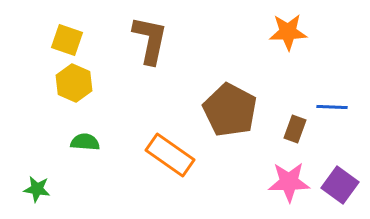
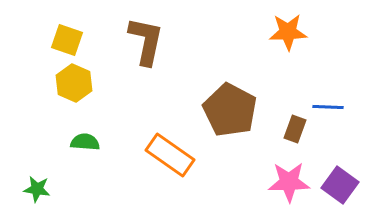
brown L-shape: moved 4 px left, 1 px down
blue line: moved 4 px left
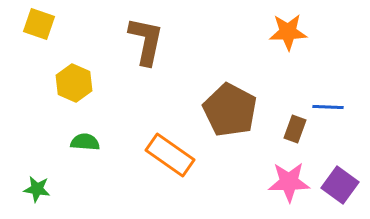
yellow square: moved 28 px left, 16 px up
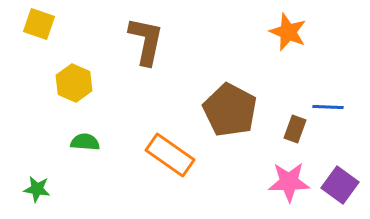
orange star: rotated 24 degrees clockwise
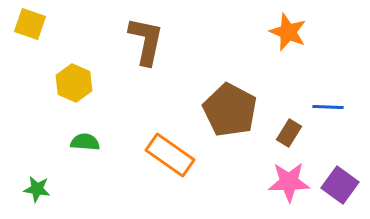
yellow square: moved 9 px left
brown rectangle: moved 6 px left, 4 px down; rotated 12 degrees clockwise
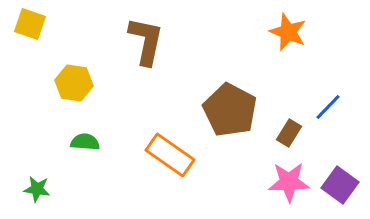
yellow hexagon: rotated 15 degrees counterclockwise
blue line: rotated 48 degrees counterclockwise
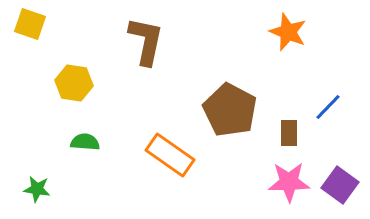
brown rectangle: rotated 32 degrees counterclockwise
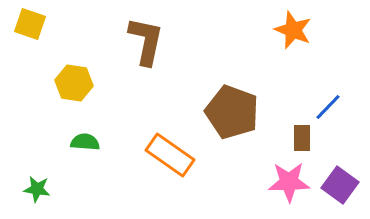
orange star: moved 5 px right, 2 px up
brown pentagon: moved 2 px right, 2 px down; rotated 8 degrees counterclockwise
brown rectangle: moved 13 px right, 5 px down
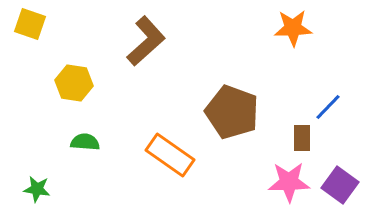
orange star: moved 2 px up; rotated 24 degrees counterclockwise
brown L-shape: rotated 36 degrees clockwise
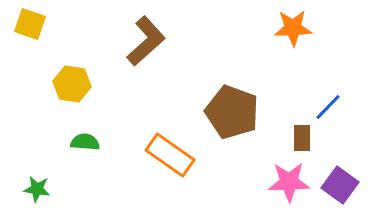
yellow hexagon: moved 2 px left, 1 px down
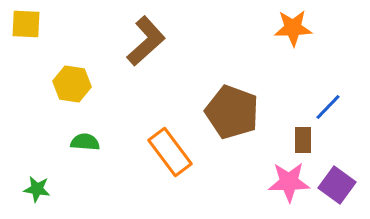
yellow square: moved 4 px left; rotated 16 degrees counterclockwise
brown rectangle: moved 1 px right, 2 px down
orange rectangle: moved 3 px up; rotated 18 degrees clockwise
purple square: moved 3 px left
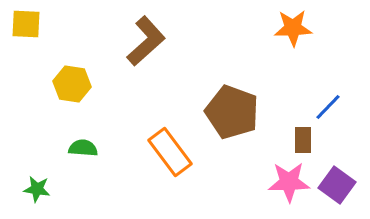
green semicircle: moved 2 px left, 6 px down
